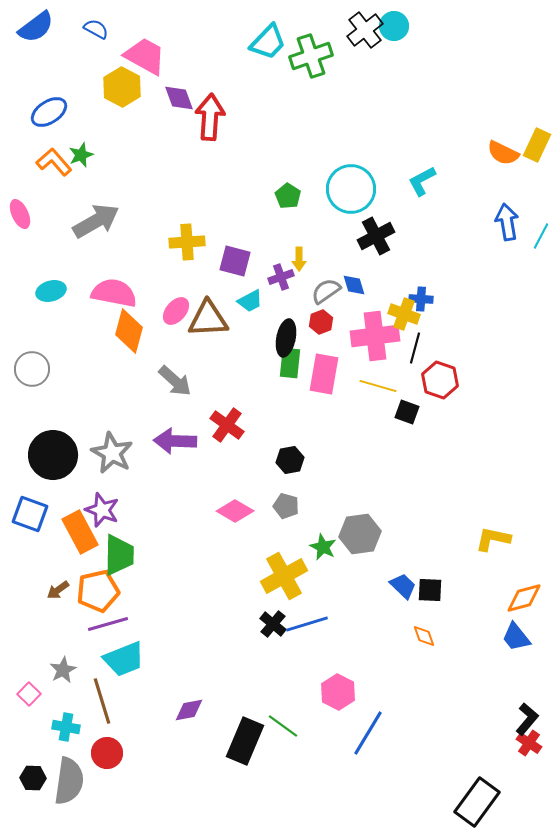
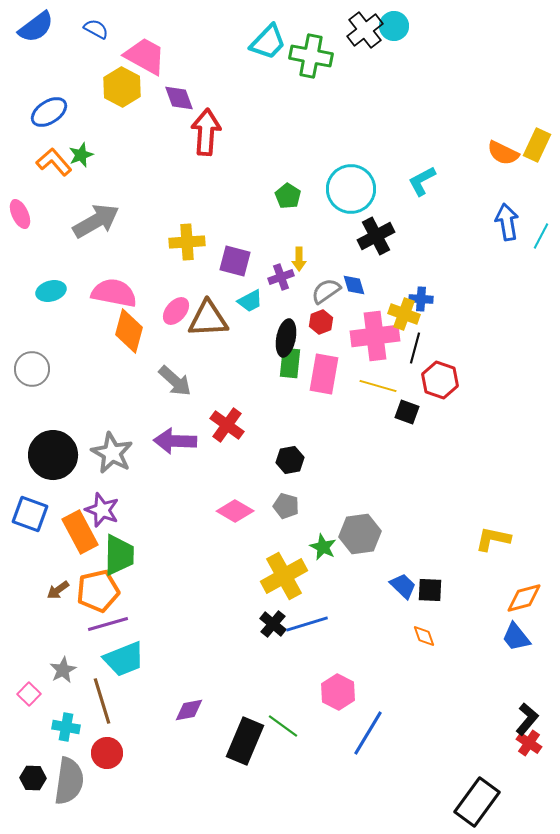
green cross at (311, 56): rotated 30 degrees clockwise
red arrow at (210, 117): moved 4 px left, 15 px down
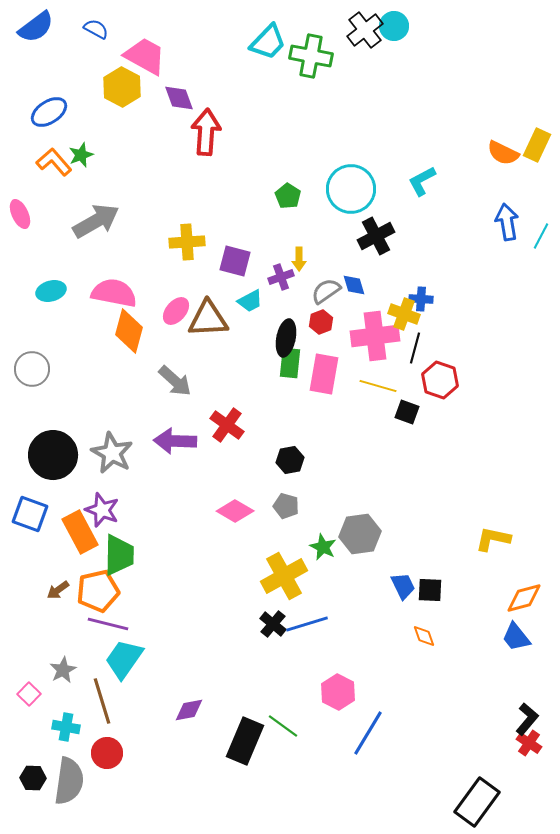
blue trapezoid at (403, 586): rotated 20 degrees clockwise
purple line at (108, 624): rotated 30 degrees clockwise
cyan trapezoid at (124, 659): rotated 147 degrees clockwise
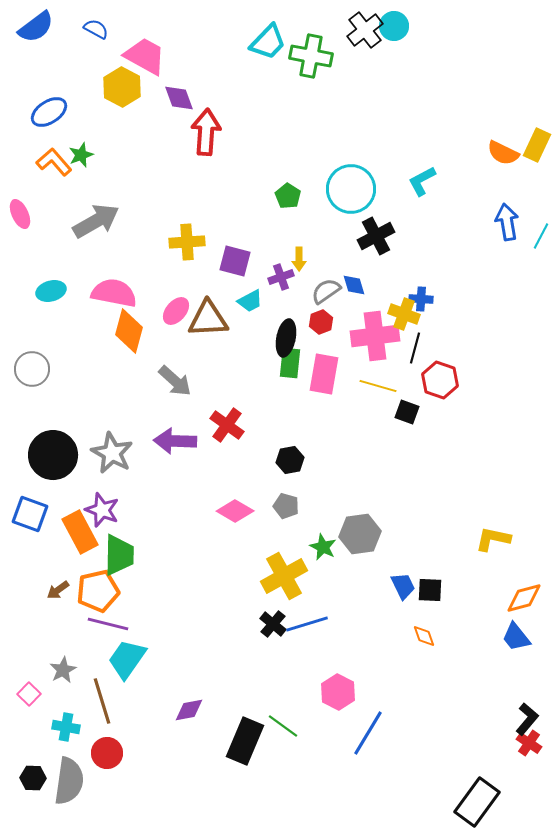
cyan trapezoid at (124, 659): moved 3 px right
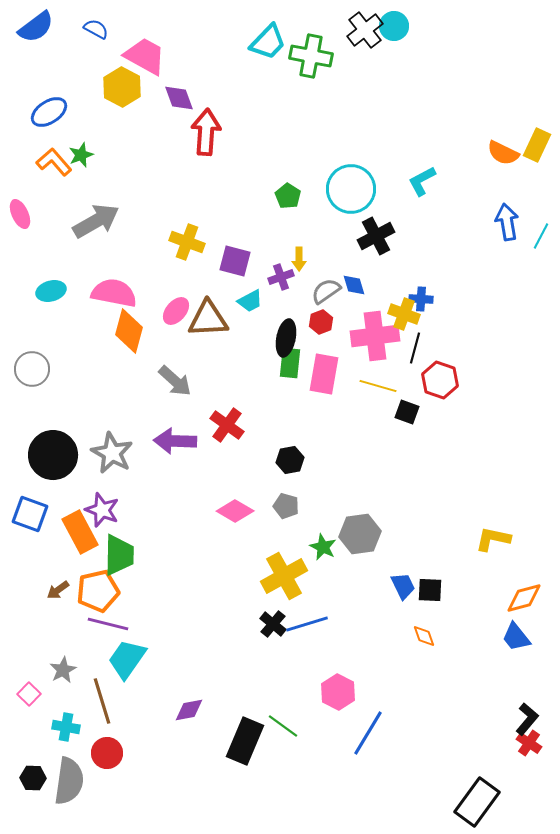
yellow cross at (187, 242): rotated 24 degrees clockwise
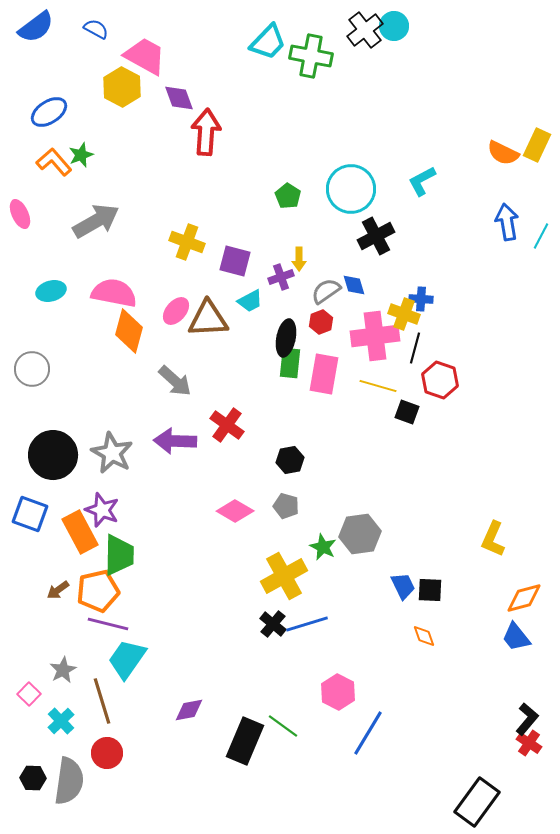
yellow L-shape at (493, 539): rotated 78 degrees counterclockwise
cyan cross at (66, 727): moved 5 px left, 6 px up; rotated 36 degrees clockwise
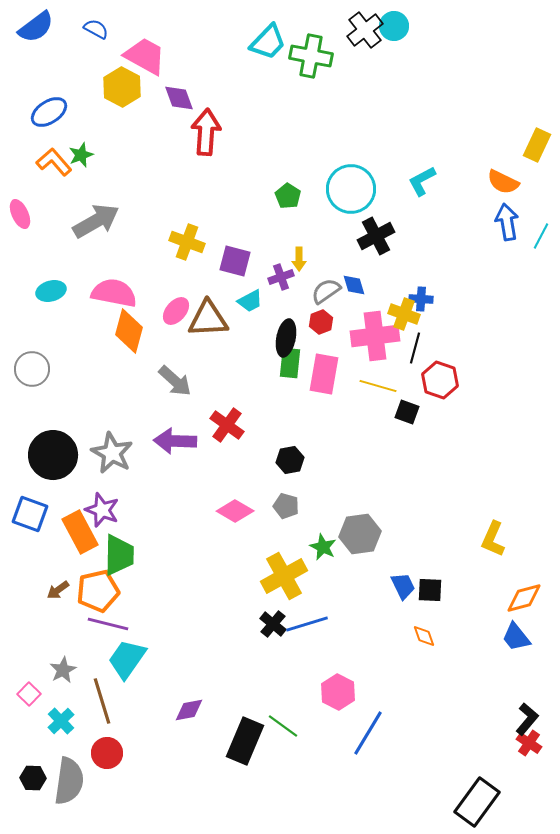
orange semicircle at (503, 153): moved 29 px down
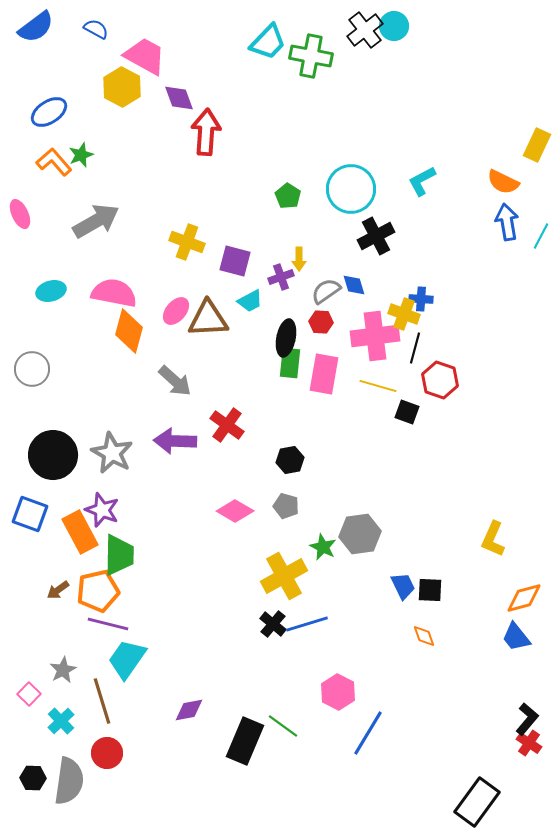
red hexagon at (321, 322): rotated 25 degrees clockwise
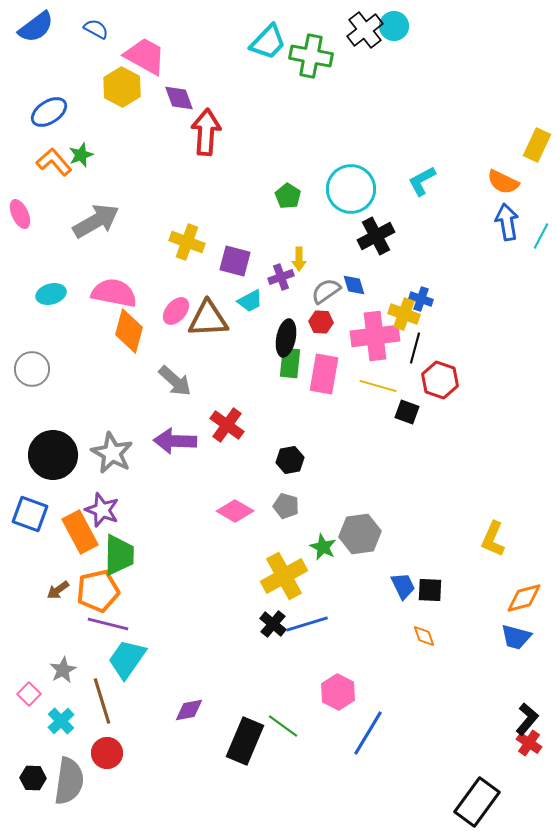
cyan ellipse at (51, 291): moved 3 px down
blue cross at (421, 299): rotated 15 degrees clockwise
blue trapezoid at (516, 637): rotated 36 degrees counterclockwise
